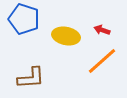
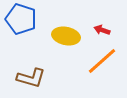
blue pentagon: moved 3 px left
brown L-shape: rotated 20 degrees clockwise
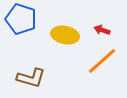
yellow ellipse: moved 1 px left, 1 px up
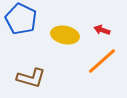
blue pentagon: rotated 8 degrees clockwise
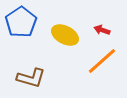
blue pentagon: moved 3 px down; rotated 12 degrees clockwise
yellow ellipse: rotated 16 degrees clockwise
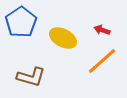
yellow ellipse: moved 2 px left, 3 px down
brown L-shape: moved 1 px up
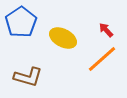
red arrow: moved 4 px right; rotated 28 degrees clockwise
orange line: moved 2 px up
brown L-shape: moved 3 px left
